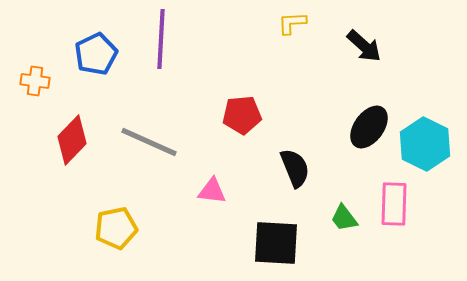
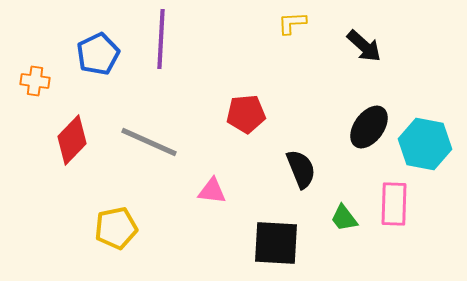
blue pentagon: moved 2 px right
red pentagon: moved 4 px right, 1 px up
cyan hexagon: rotated 15 degrees counterclockwise
black semicircle: moved 6 px right, 1 px down
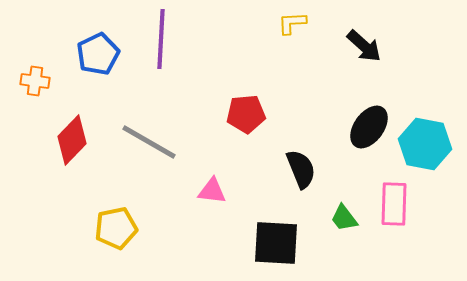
gray line: rotated 6 degrees clockwise
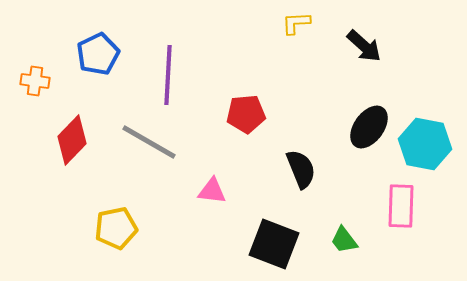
yellow L-shape: moved 4 px right
purple line: moved 7 px right, 36 px down
pink rectangle: moved 7 px right, 2 px down
green trapezoid: moved 22 px down
black square: moved 2 px left, 1 px down; rotated 18 degrees clockwise
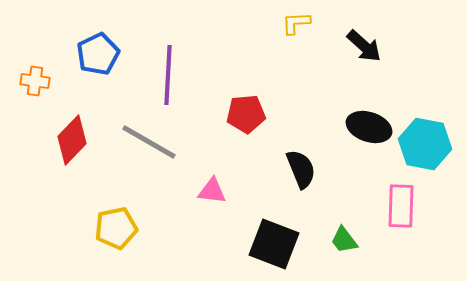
black ellipse: rotated 72 degrees clockwise
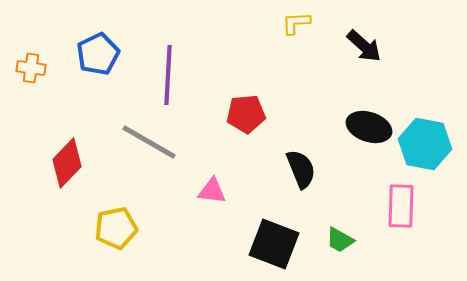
orange cross: moved 4 px left, 13 px up
red diamond: moved 5 px left, 23 px down
green trapezoid: moved 4 px left; rotated 24 degrees counterclockwise
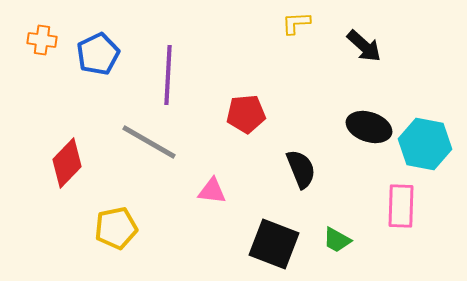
orange cross: moved 11 px right, 28 px up
green trapezoid: moved 3 px left
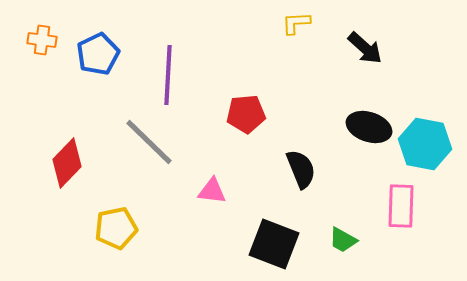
black arrow: moved 1 px right, 2 px down
gray line: rotated 14 degrees clockwise
green trapezoid: moved 6 px right
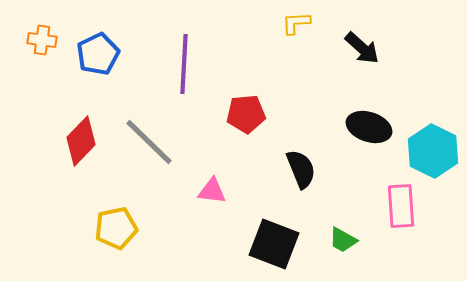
black arrow: moved 3 px left
purple line: moved 16 px right, 11 px up
cyan hexagon: moved 8 px right, 7 px down; rotated 15 degrees clockwise
red diamond: moved 14 px right, 22 px up
pink rectangle: rotated 6 degrees counterclockwise
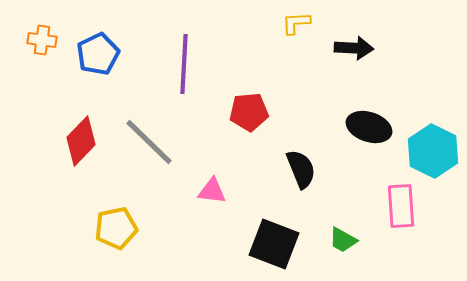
black arrow: moved 8 px left; rotated 39 degrees counterclockwise
red pentagon: moved 3 px right, 2 px up
